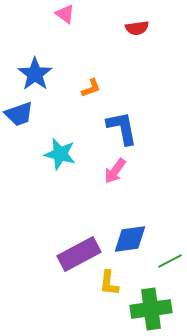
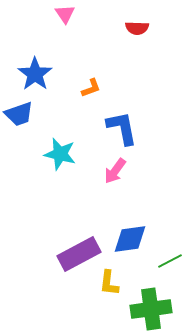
pink triangle: rotated 20 degrees clockwise
red semicircle: rotated 10 degrees clockwise
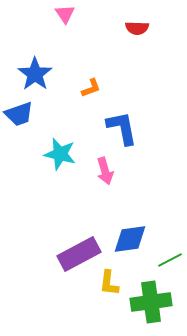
pink arrow: moved 10 px left; rotated 52 degrees counterclockwise
green line: moved 1 px up
green cross: moved 7 px up
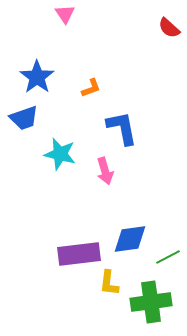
red semicircle: moved 32 px right; rotated 40 degrees clockwise
blue star: moved 2 px right, 3 px down
blue trapezoid: moved 5 px right, 4 px down
purple rectangle: rotated 21 degrees clockwise
green line: moved 2 px left, 3 px up
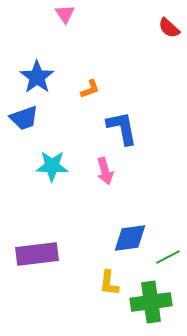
orange L-shape: moved 1 px left, 1 px down
cyan star: moved 8 px left, 12 px down; rotated 12 degrees counterclockwise
blue diamond: moved 1 px up
purple rectangle: moved 42 px left
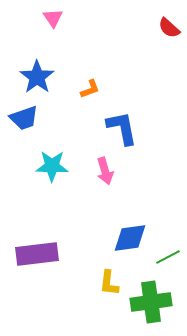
pink triangle: moved 12 px left, 4 px down
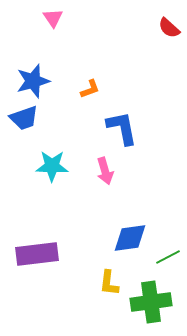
blue star: moved 4 px left, 4 px down; rotated 20 degrees clockwise
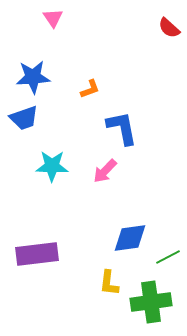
blue star: moved 4 px up; rotated 12 degrees clockwise
pink arrow: rotated 60 degrees clockwise
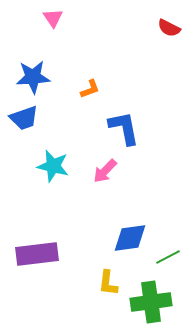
red semicircle: rotated 15 degrees counterclockwise
blue L-shape: moved 2 px right
cyan star: moved 1 px right; rotated 12 degrees clockwise
yellow L-shape: moved 1 px left
